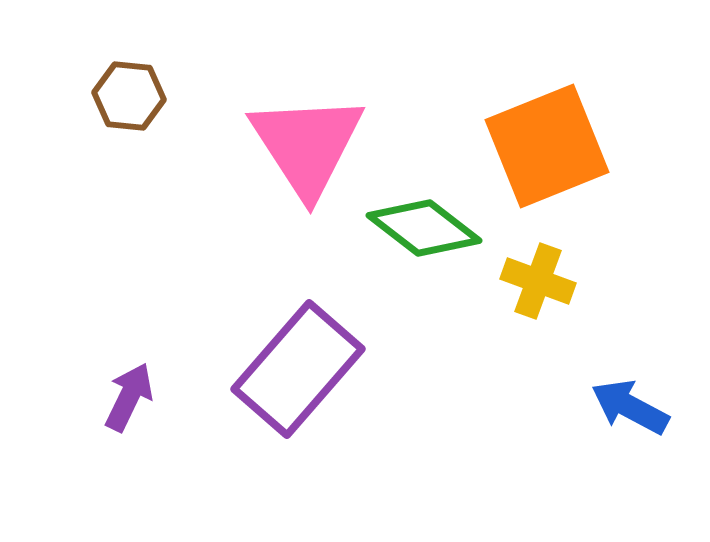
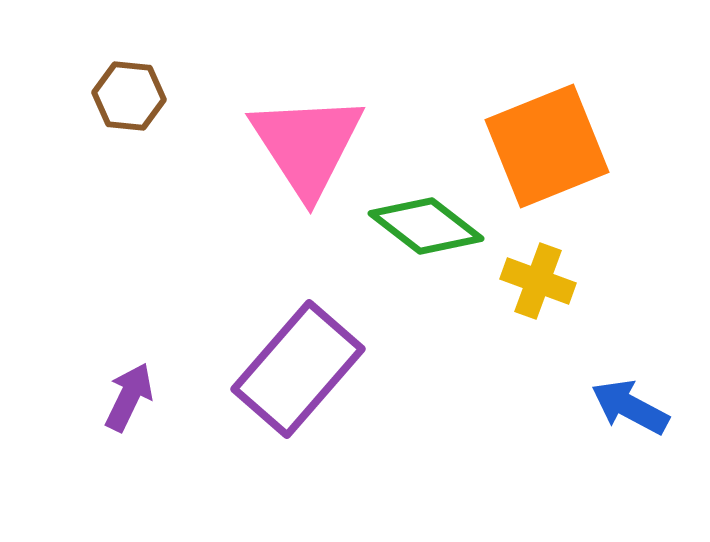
green diamond: moved 2 px right, 2 px up
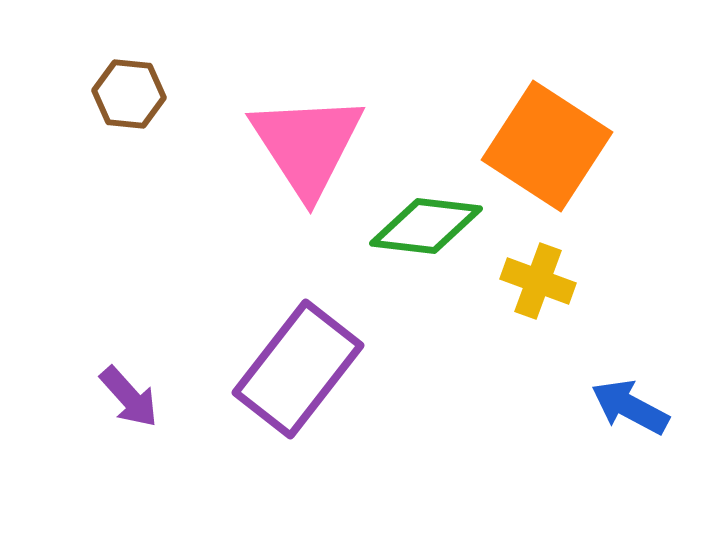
brown hexagon: moved 2 px up
orange square: rotated 35 degrees counterclockwise
green diamond: rotated 31 degrees counterclockwise
purple rectangle: rotated 3 degrees counterclockwise
purple arrow: rotated 112 degrees clockwise
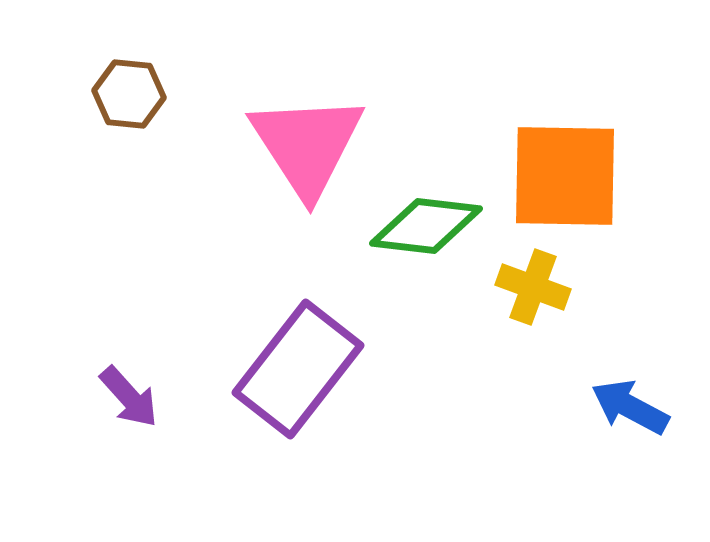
orange square: moved 18 px right, 30 px down; rotated 32 degrees counterclockwise
yellow cross: moved 5 px left, 6 px down
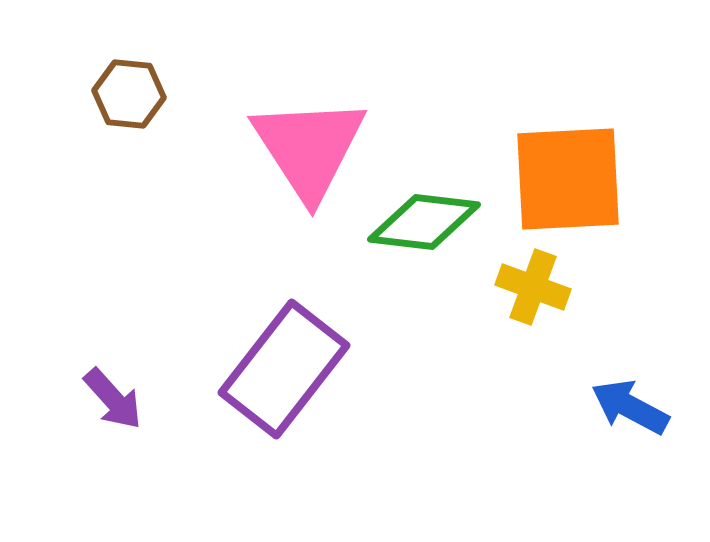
pink triangle: moved 2 px right, 3 px down
orange square: moved 3 px right, 3 px down; rotated 4 degrees counterclockwise
green diamond: moved 2 px left, 4 px up
purple rectangle: moved 14 px left
purple arrow: moved 16 px left, 2 px down
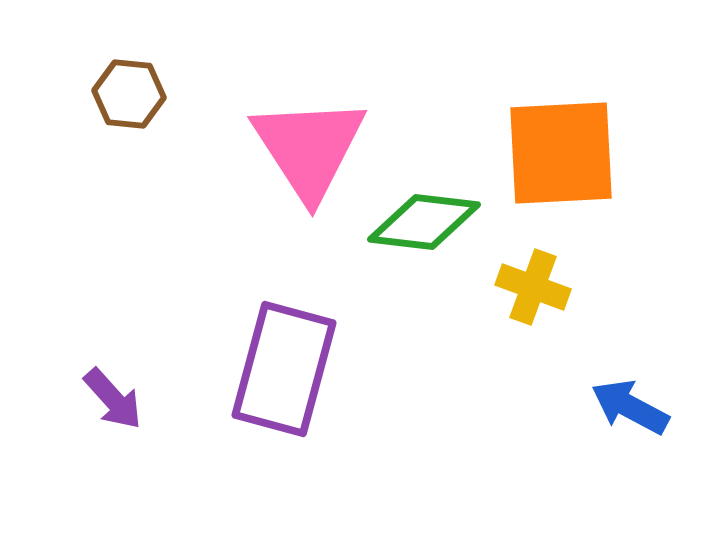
orange square: moved 7 px left, 26 px up
purple rectangle: rotated 23 degrees counterclockwise
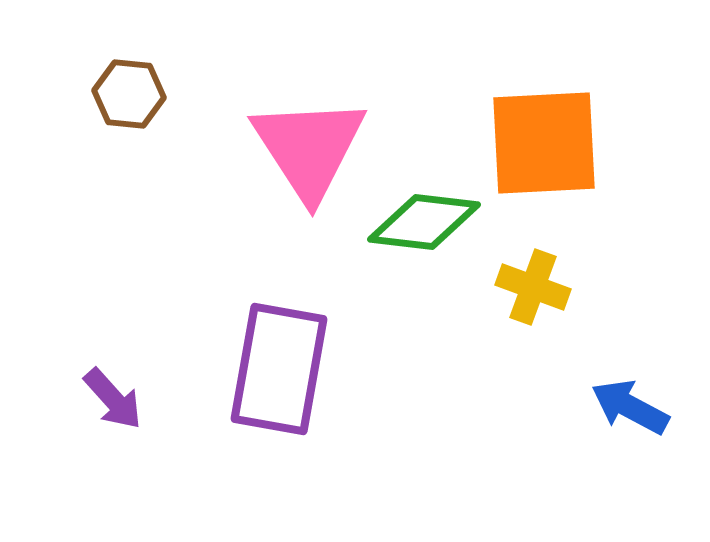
orange square: moved 17 px left, 10 px up
purple rectangle: moved 5 px left; rotated 5 degrees counterclockwise
